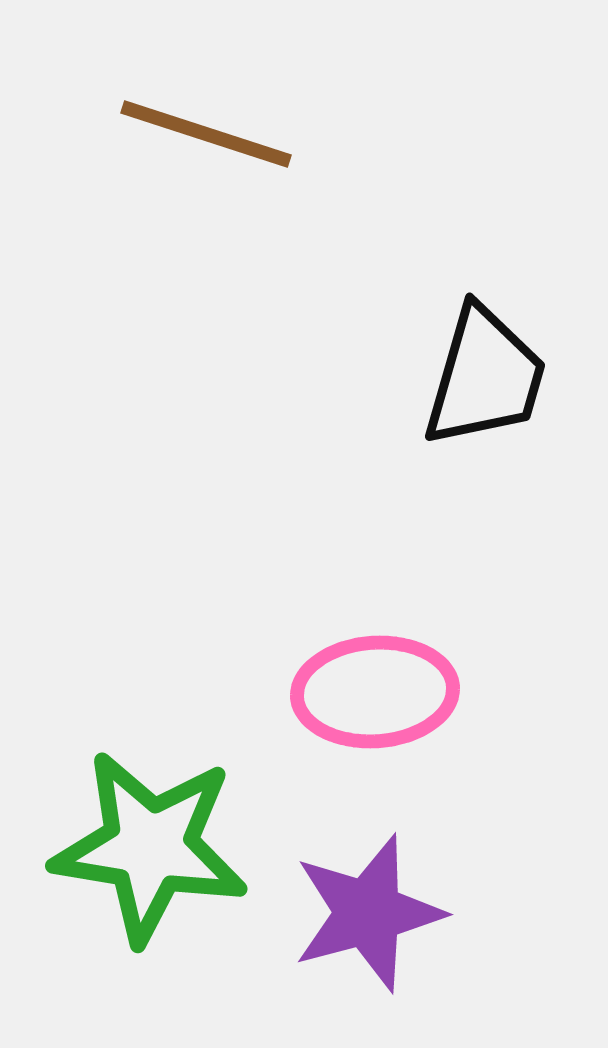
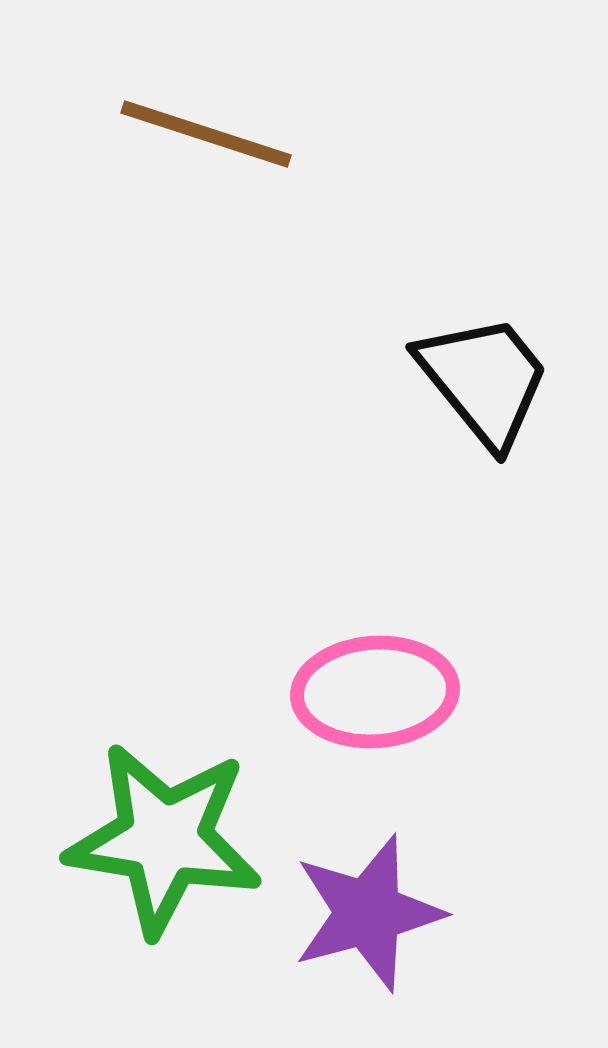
black trapezoid: moved 1 px left, 3 px down; rotated 55 degrees counterclockwise
green star: moved 14 px right, 8 px up
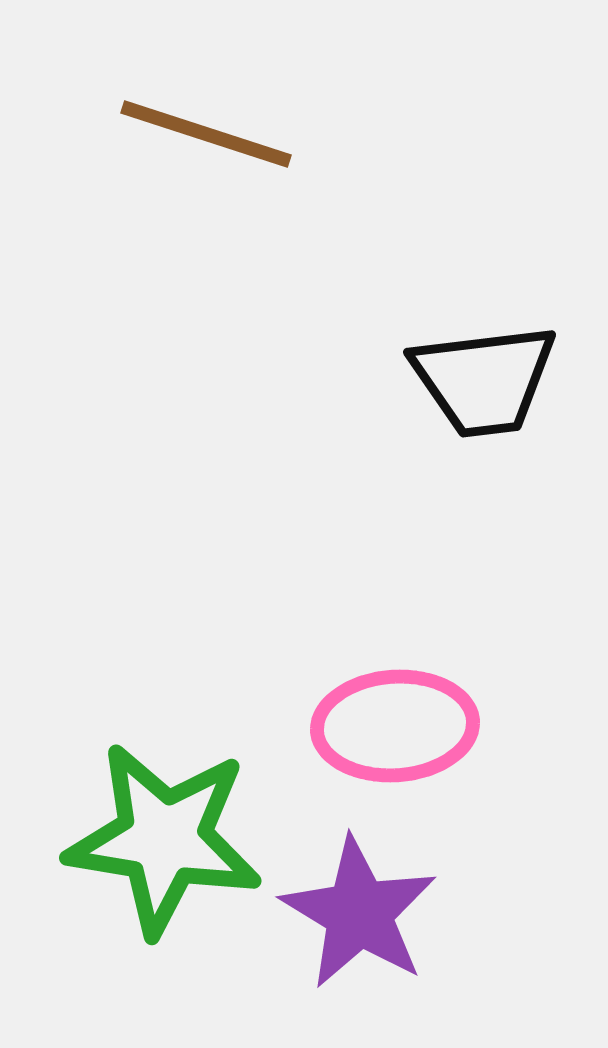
black trapezoid: rotated 122 degrees clockwise
pink ellipse: moved 20 px right, 34 px down
purple star: moved 9 px left; rotated 26 degrees counterclockwise
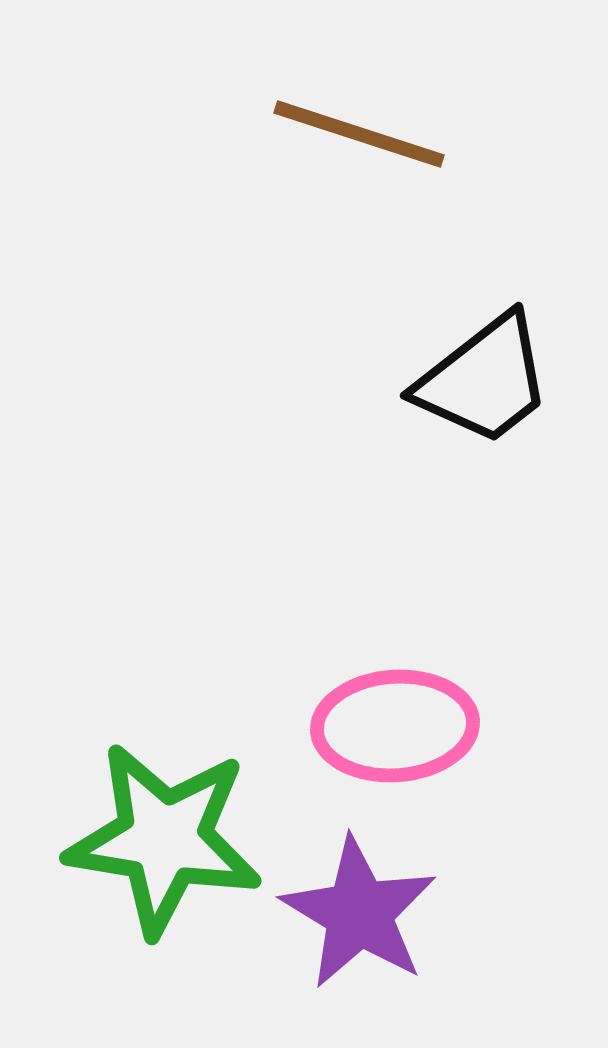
brown line: moved 153 px right
black trapezoid: rotated 31 degrees counterclockwise
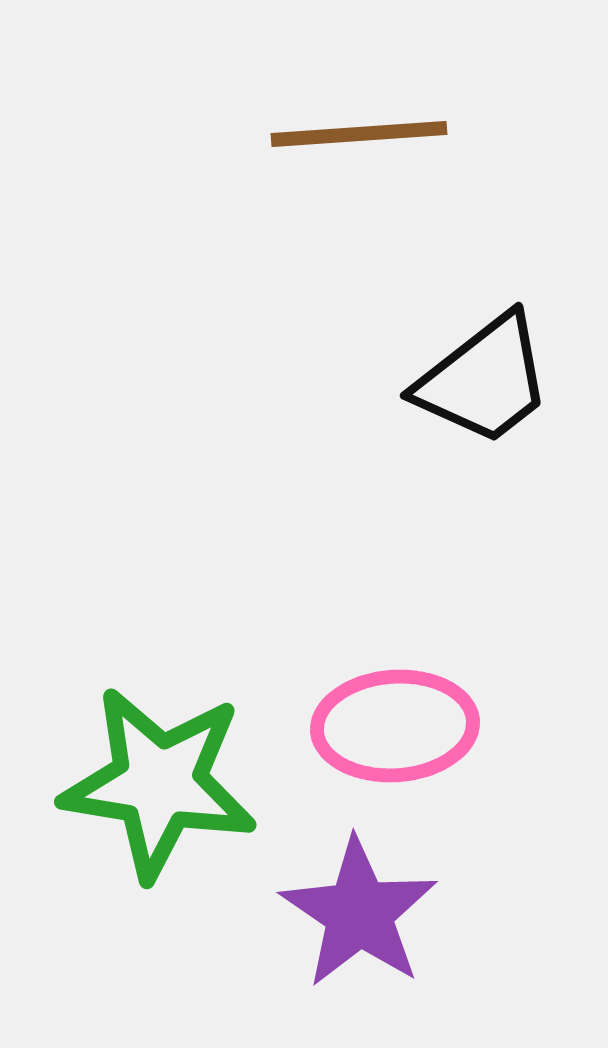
brown line: rotated 22 degrees counterclockwise
green star: moved 5 px left, 56 px up
purple star: rotated 3 degrees clockwise
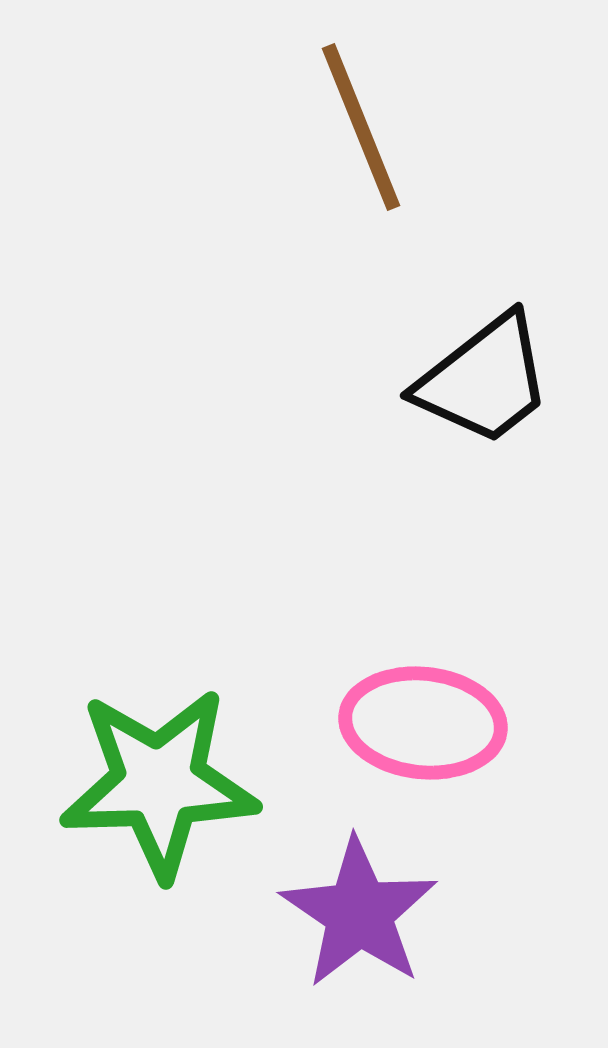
brown line: moved 2 px right, 7 px up; rotated 72 degrees clockwise
pink ellipse: moved 28 px right, 3 px up; rotated 10 degrees clockwise
green star: rotated 11 degrees counterclockwise
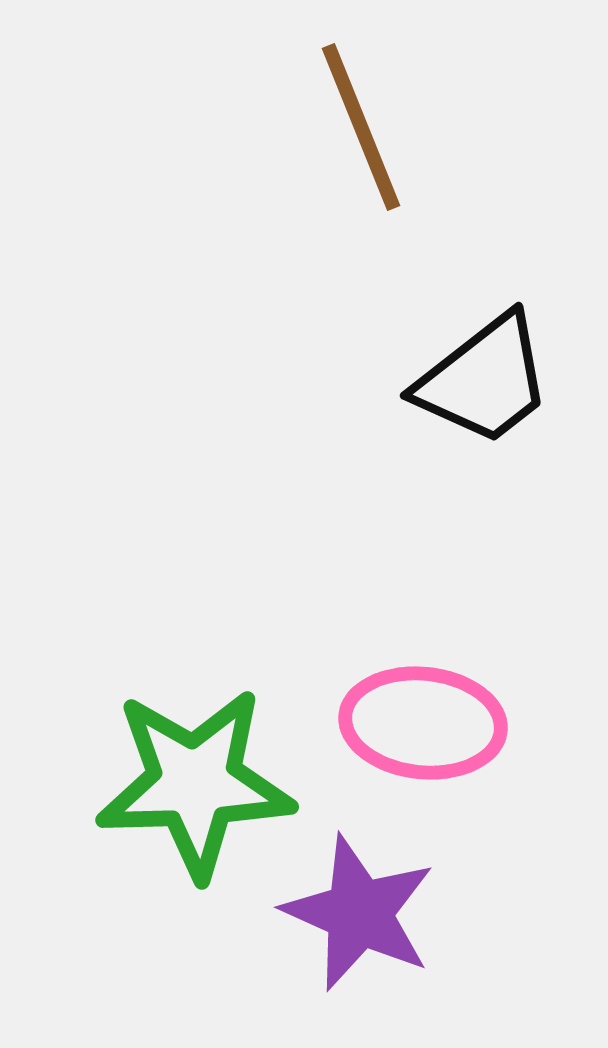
green star: moved 36 px right
purple star: rotated 10 degrees counterclockwise
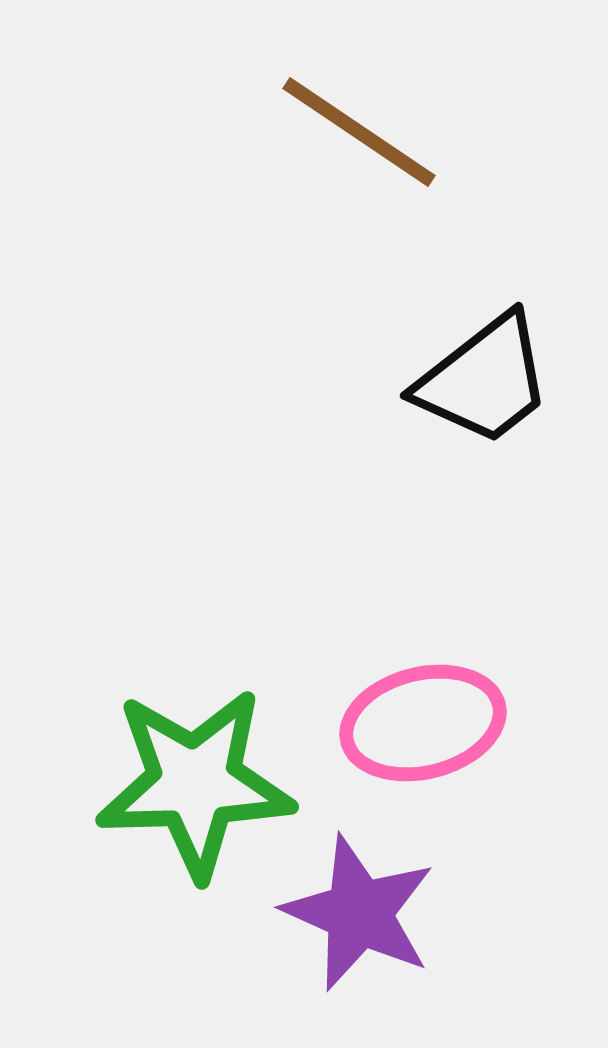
brown line: moved 2 px left, 5 px down; rotated 34 degrees counterclockwise
pink ellipse: rotated 20 degrees counterclockwise
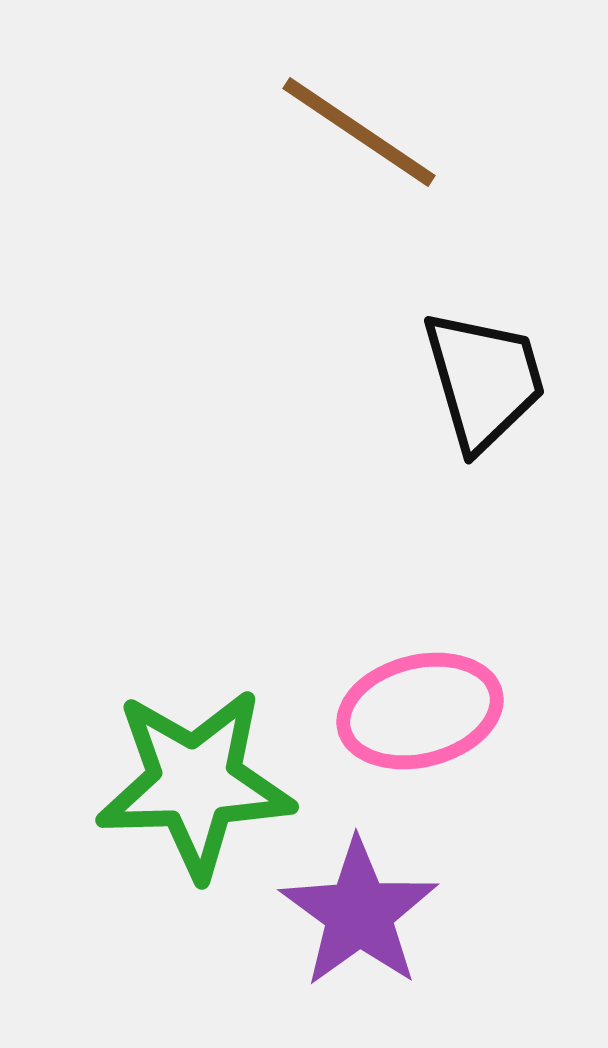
black trapezoid: rotated 68 degrees counterclockwise
pink ellipse: moved 3 px left, 12 px up
purple star: rotated 12 degrees clockwise
